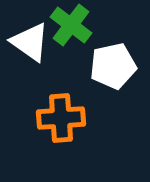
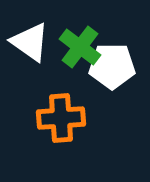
green cross: moved 9 px right, 22 px down
white pentagon: moved 1 px left; rotated 12 degrees clockwise
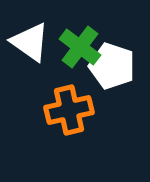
white pentagon: rotated 18 degrees clockwise
orange cross: moved 8 px right, 8 px up; rotated 9 degrees counterclockwise
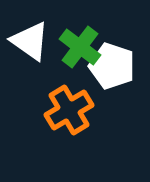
white triangle: moved 1 px up
orange cross: rotated 18 degrees counterclockwise
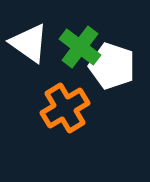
white triangle: moved 1 px left, 2 px down
orange cross: moved 4 px left, 2 px up
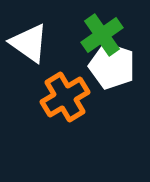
green cross: moved 22 px right, 12 px up; rotated 18 degrees clockwise
orange cross: moved 11 px up
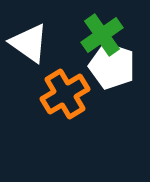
orange cross: moved 3 px up
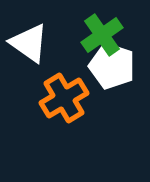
orange cross: moved 1 px left, 4 px down
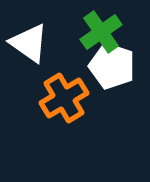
green cross: moved 1 px left, 3 px up
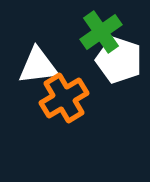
white triangle: moved 9 px right, 23 px down; rotated 42 degrees counterclockwise
white pentagon: moved 7 px right, 6 px up
